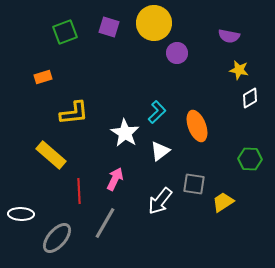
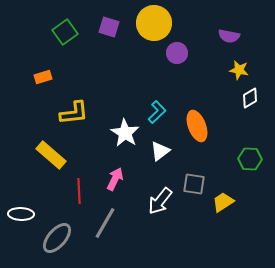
green square: rotated 15 degrees counterclockwise
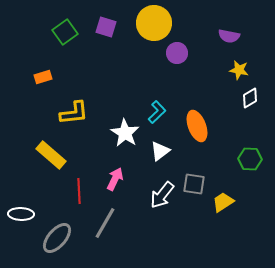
purple square: moved 3 px left
white arrow: moved 2 px right, 6 px up
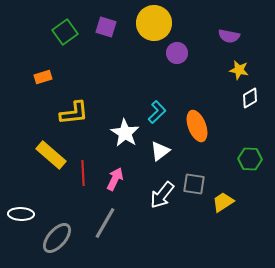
red line: moved 4 px right, 18 px up
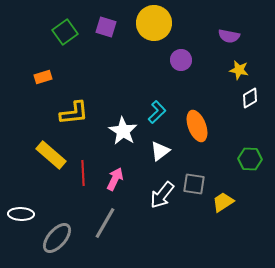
purple circle: moved 4 px right, 7 px down
white star: moved 2 px left, 2 px up
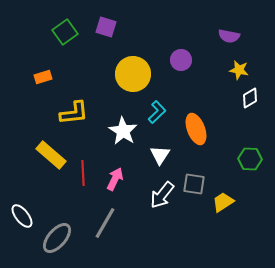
yellow circle: moved 21 px left, 51 px down
orange ellipse: moved 1 px left, 3 px down
white triangle: moved 4 px down; rotated 20 degrees counterclockwise
white ellipse: moved 1 px right, 2 px down; rotated 50 degrees clockwise
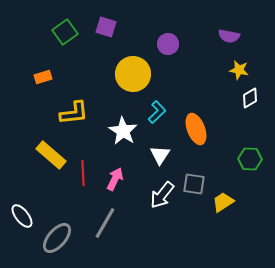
purple circle: moved 13 px left, 16 px up
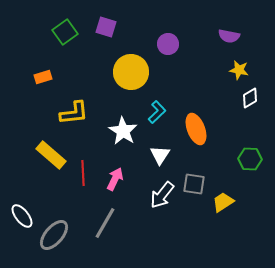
yellow circle: moved 2 px left, 2 px up
gray ellipse: moved 3 px left, 3 px up
